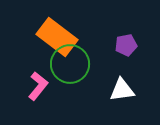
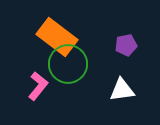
green circle: moved 2 px left
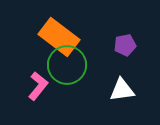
orange rectangle: moved 2 px right
purple pentagon: moved 1 px left
green circle: moved 1 px left, 1 px down
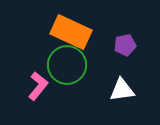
orange rectangle: moved 12 px right, 5 px up; rotated 12 degrees counterclockwise
